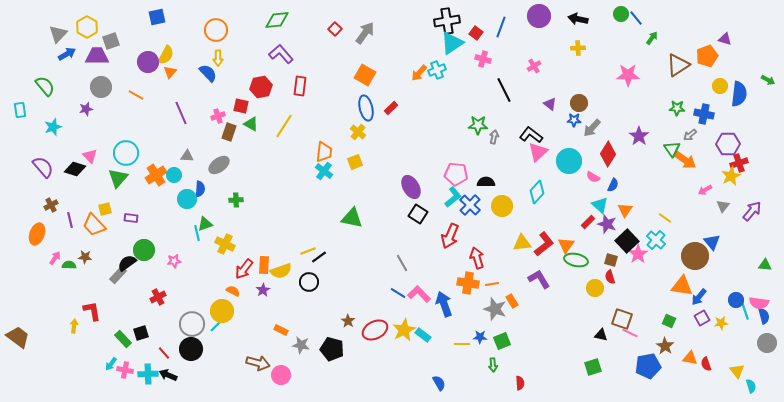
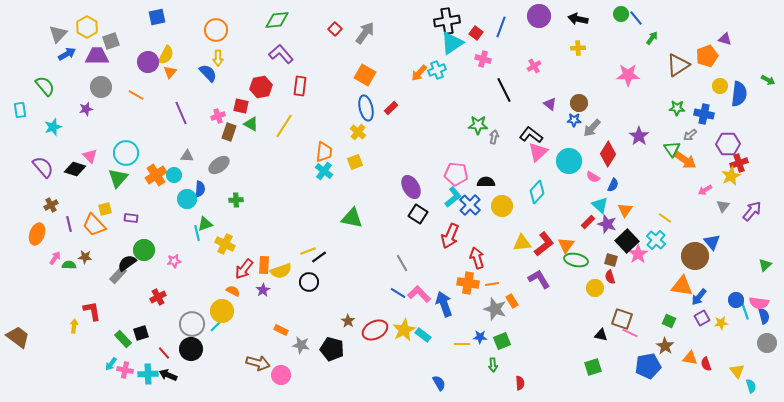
purple line at (70, 220): moved 1 px left, 4 px down
green triangle at (765, 265): rotated 48 degrees counterclockwise
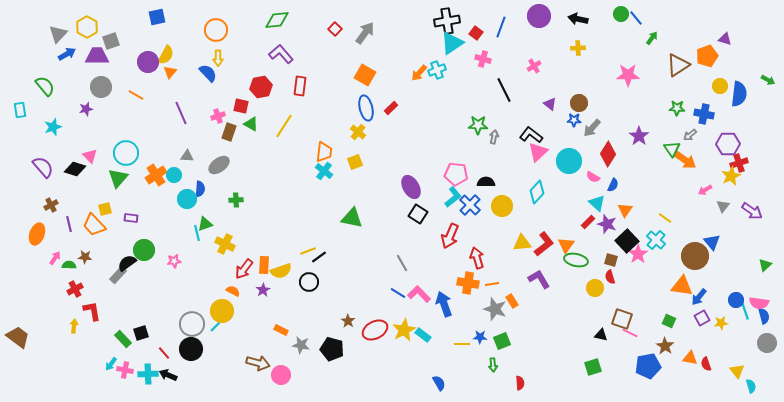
cyan triangle at (600, 205): moved 3 px left, 2 px up
purple arrow at (752, 211): rotated 85 degrees clockwise
red cross at (158, 297): moved 83 px left, 8 px up
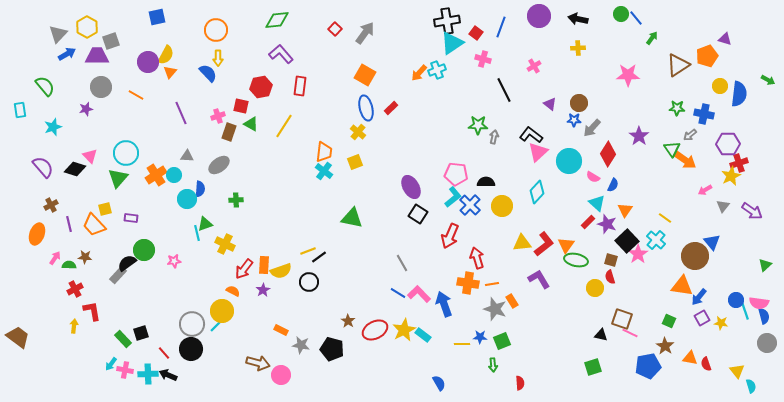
yellow star at (721, 323): rotated 16 degrees clockwise
